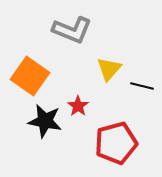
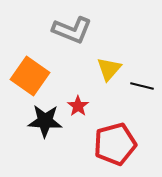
black star: rotated 8 degrees counterclockwise
red pentagon: moved 1 px left, 1 px down
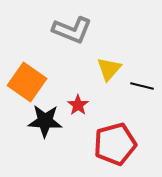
orange square: moved 3 px left, 6 px down
red star: moved 1 px up
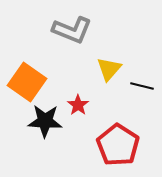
red pentagon: moved 3 px right, 1 px down; rotated 24 degrees counterclockwise
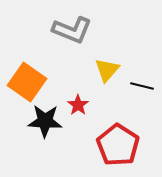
yellow triangle: moved 2 px left, 1 px down
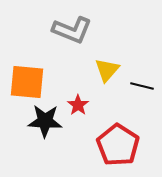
orange square: rotated 30 degrees counterclockwise
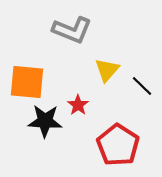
black line: rotated 30 degrees clockwise
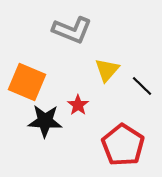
orange square: rotated 18 degrees clockwise
red pentagon: moved 5 px right
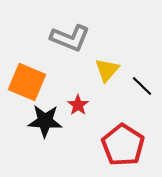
gray L-shape: moved 2 px left, 8 px down
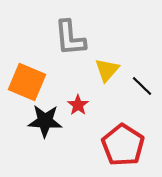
gray L-shape: rotated 63 degrees clockwise
